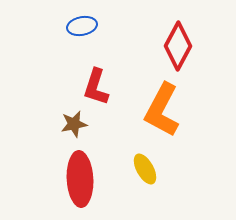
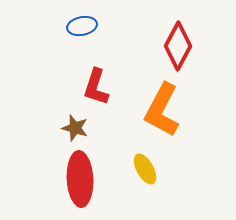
brown star: moved 1 px right, 4 px down; rotated 28 degrees clockwise
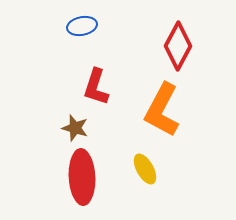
red ellipse: moved 2 px right, 2 px up
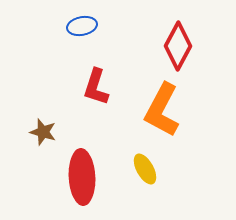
brown star: moved 32 px left, 4 px down
